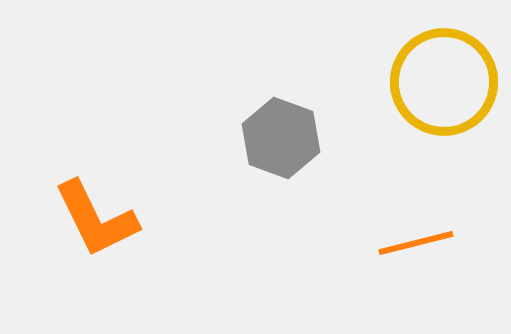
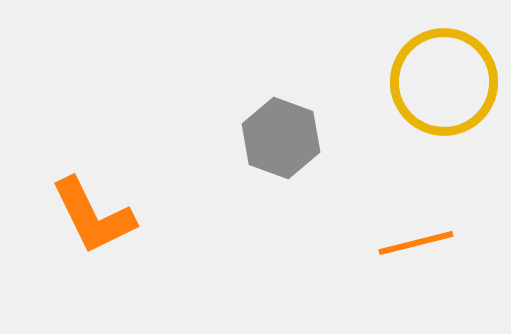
orange L-shape: moved 3 px left, 3 px up
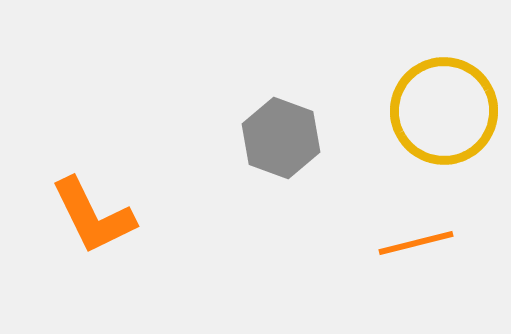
yellow circle: moved 29 px down
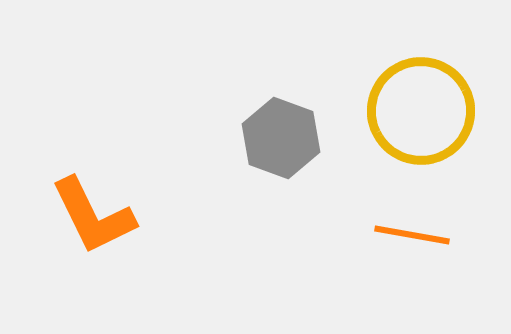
yellow circle: moved 23 px left
orange line: moved 4 px left, 8 px up; rotated 24 degrees clockwise
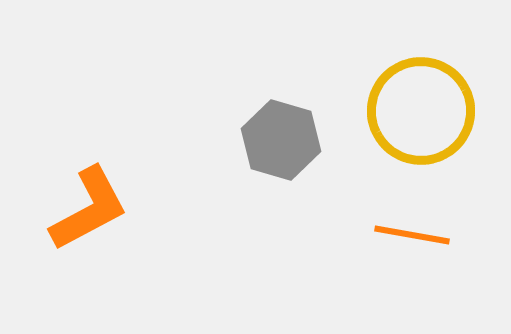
gray hexagon: moved 2 px down; rotated 4 degrees counterclockwise
orange L-shape: moved 4 px left, 7 px up; rotated 92 degrees counterclockwise
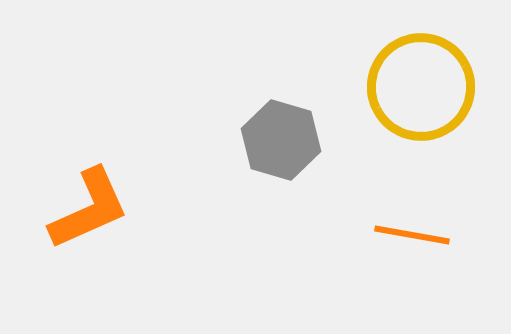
yellow circle: moved 24 px up
orange L-shape: rotated 4 degrees clockwise
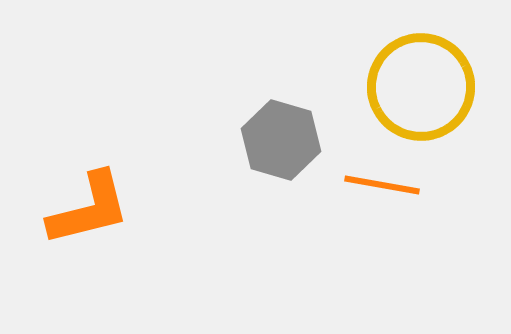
orange L-shape: rotated 10 degrees clockwise
orange line: moved 30 px left, 50 px up
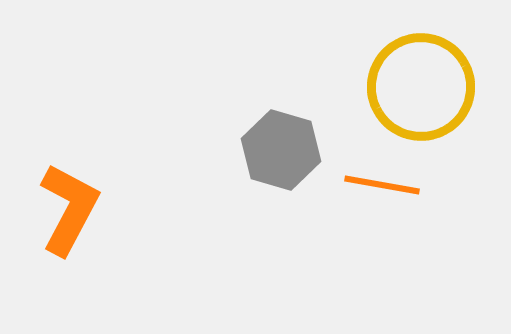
gray hexagon: moved 10 px down
orange L-shape: moved 20 px left; rotated 48 degrees counterclockwise
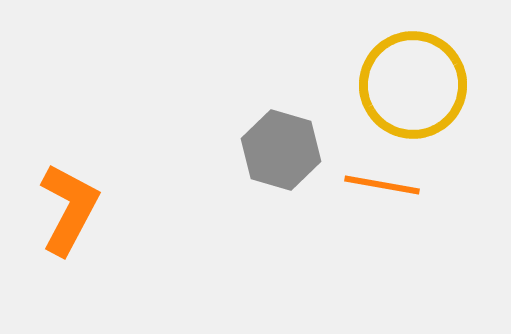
yellow circle: moved 8 px left, 2 px up
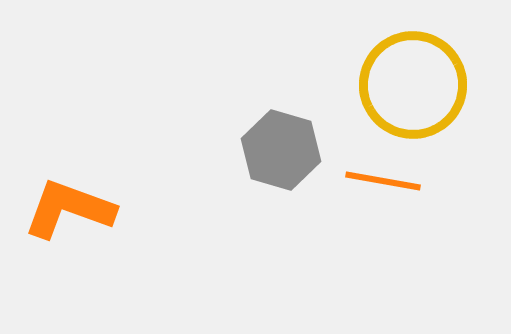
orange line: moved 1 px right, 4 px up
orange L-shape: rotated 98 degrees counterclockwise
